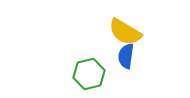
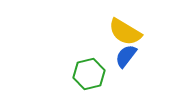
blue semicircle: rotated 30 degrees clockwise
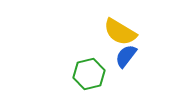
yellow semicircle: moved 5 px left
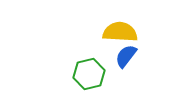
yellow semicircle: rotated 152 degrees clockwise
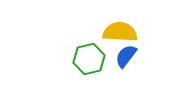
green hexagon: moved 15 px up
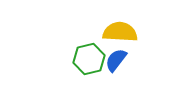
blue semicircle: moved 10 px left, 4 px down
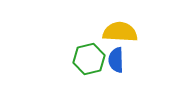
blue semicircle: rotated 40 degrees counterclockwise
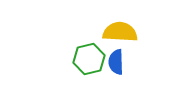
blue semicircle: moved 2 px down
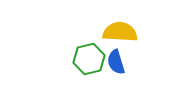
blue semicircle: rotated 15 degrees counterclockwise
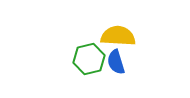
yellow semicircle: moved 2 px left, 4 px down
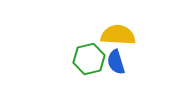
yellow semicircle: moved 1 px up
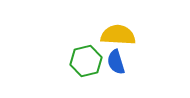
green hexagon: moved 3 px left, 2 px down
